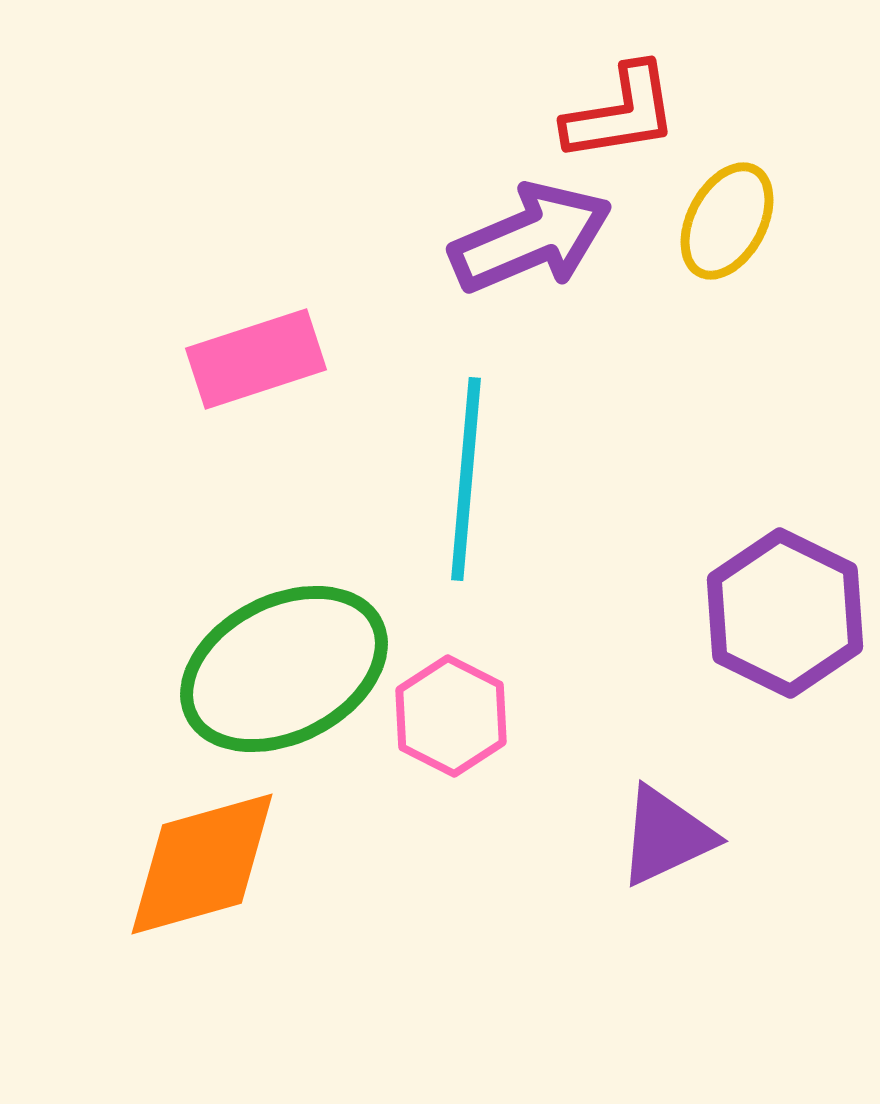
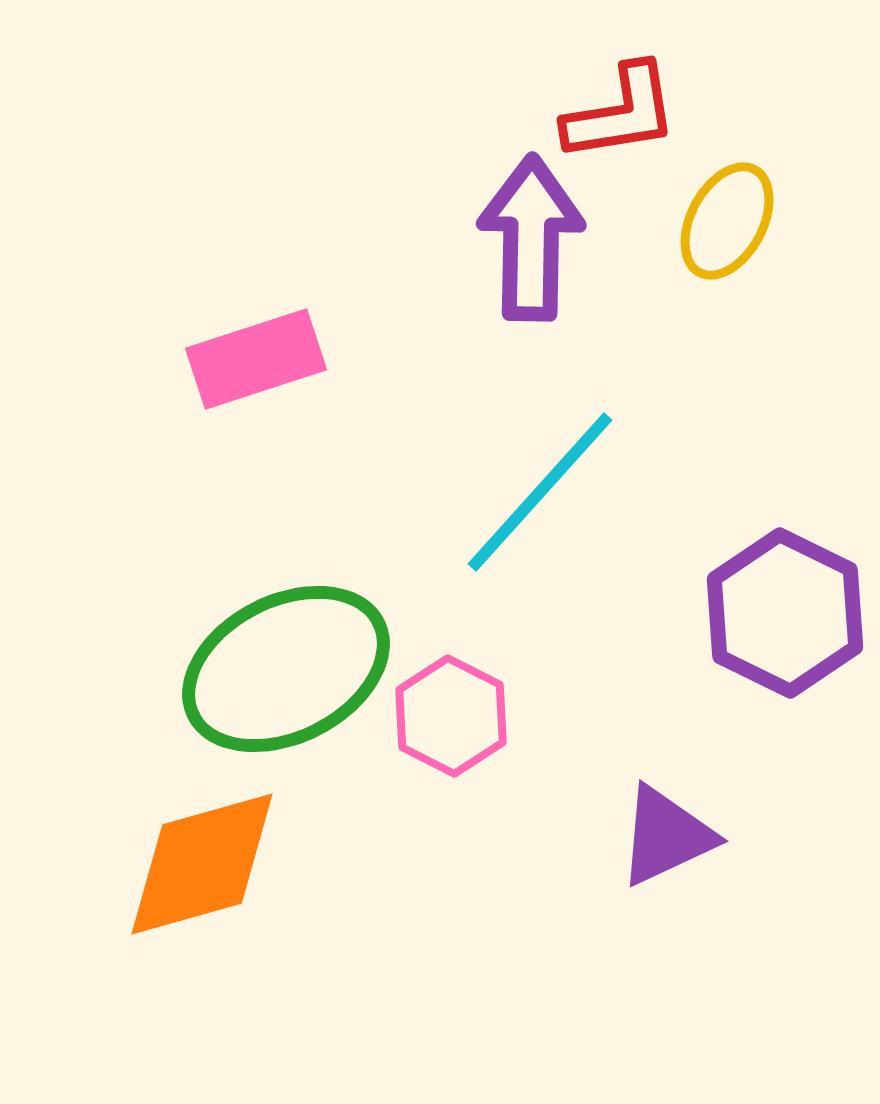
purple arrow: rotated 66 degrees counterclockwise
cyan line: moved 74 px right, 13 px down; rotated 37 degrees clockwise
green ellipse: moved 2 px right
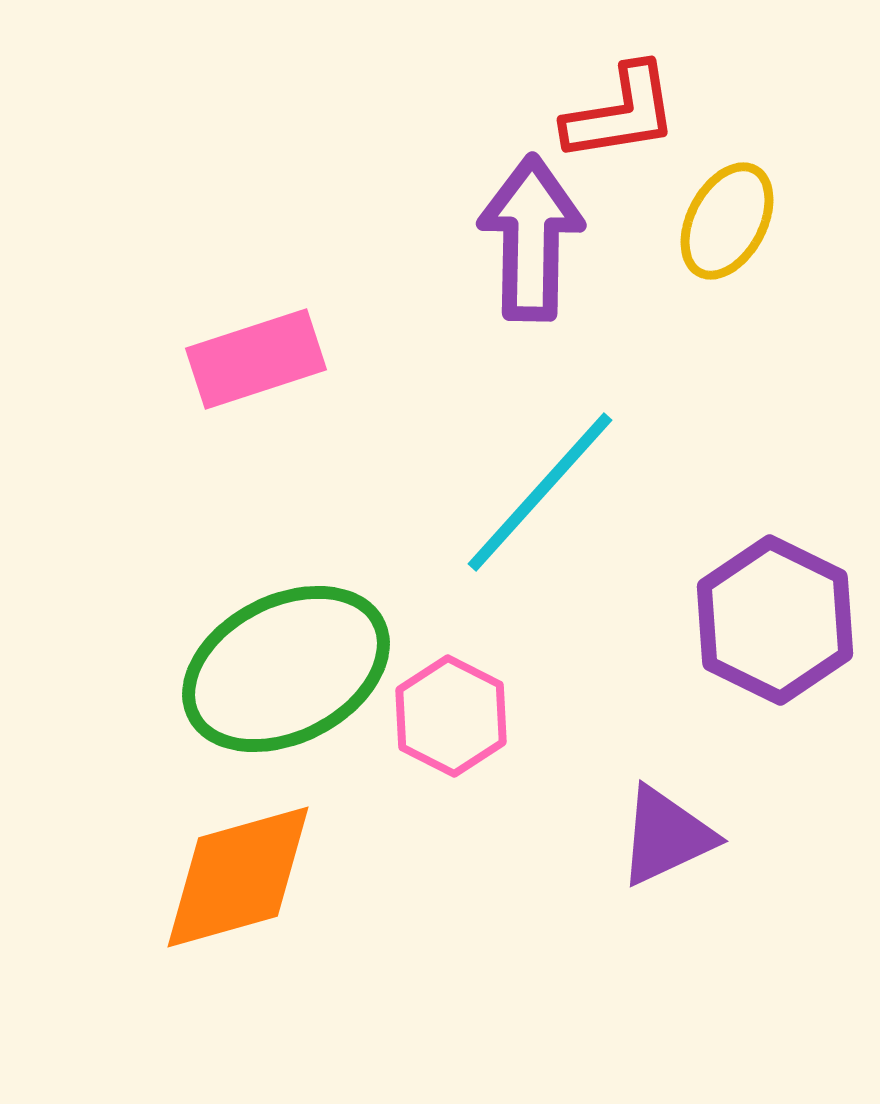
purple hexagon: moved 10 px left, 7 px down
orange diamond: moved 36 px right, 13 px down
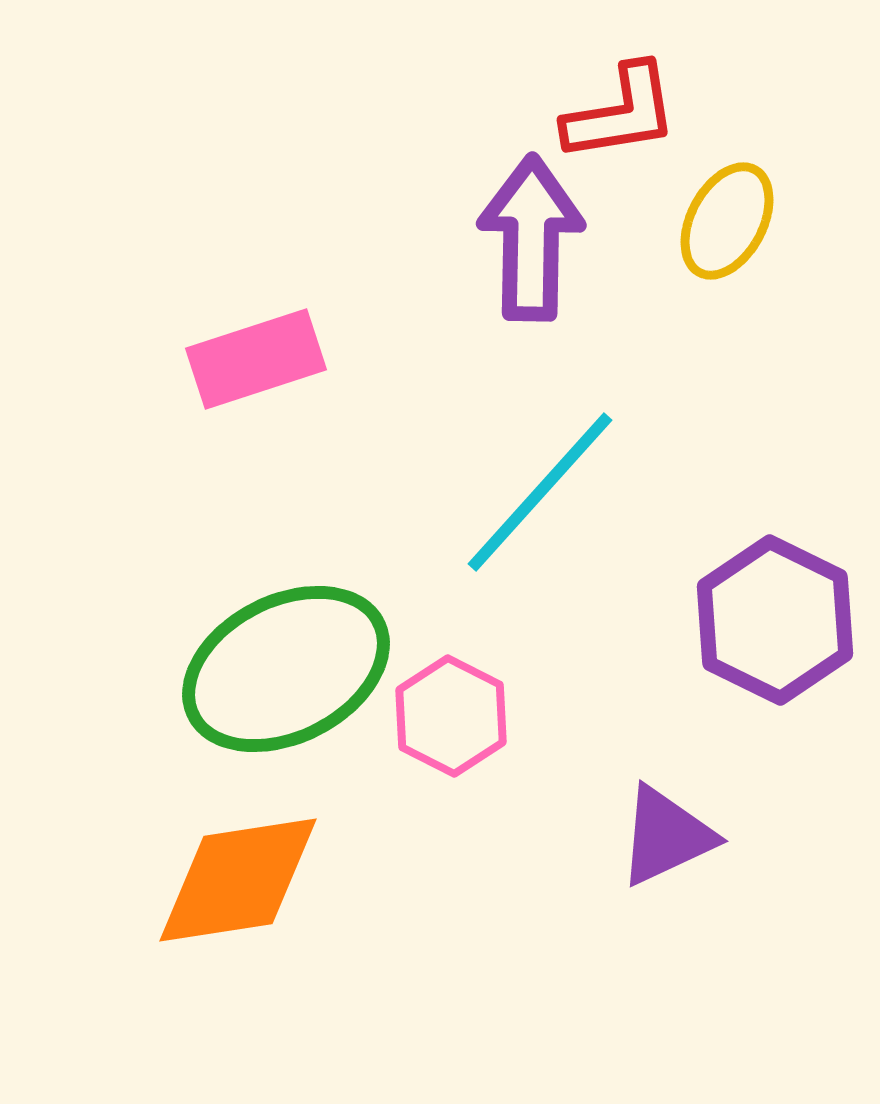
orange diamond: moved 3 px down; rotated 7 degrees clockwise
